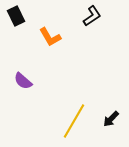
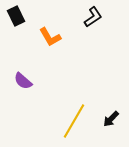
black L-shape: moved 1 px right, 1 px down
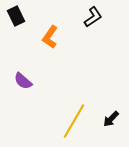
orange L-shape: rotated 65 degrees clockwise
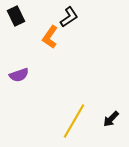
black L-shape: moved 24 px left
purple semicircle: moved 4 px left, 6 px up; rotated 60 degrees counterclockwise
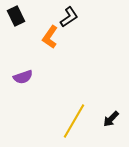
purple semicircle: moved 4 px right, 2 px down
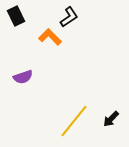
orange L-shape: rotated 100 degrees clockwise
yellow line: rotated 9 degrees clockwise
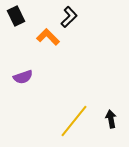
black L-shape: rotated 10 degrees counterclockwise
orange L-shape: moved 2 px left
black arrow: rotated 126 degrees clockwise
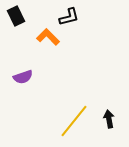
black L-shape: rotated 30 degrees clockwise
black arrow: moved 2 px left
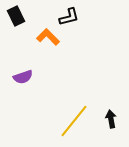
black arrow: moved 2 px right
